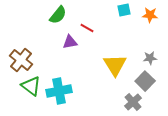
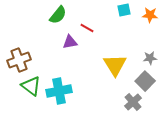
brown cross: moved 2 px left; rotated 30 degrees clockwise
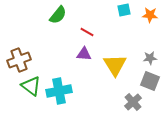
red line: moved 4 px down
purple triangle: moved 14 px right, 12 px down; rotated 14 degrees clockwise
gray square: moved 5 px right; rotated 24 degrees counterclockwise
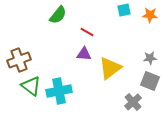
yellow triangle: moved 5 px left, 3 px down; rotated 25 degrees clockwise
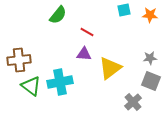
brown cross: rotated 15 degrees clockwise
gray square: moved 1 px right
cyan cross: moved 1 px right, 9 px up
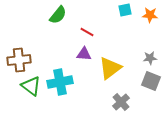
cyan square: moved 1 px right
gray cross: moved 12 px left
